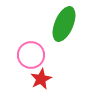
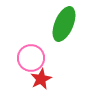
pink circle: moved 3 px down
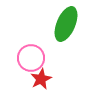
green ellipse: moved 2 px right
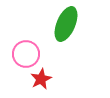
pink circle: moved 5 px left, 4 px up
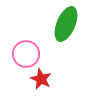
red star: rotated 20 degrees counterclockwise
